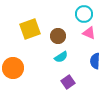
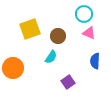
cyan semicircle: moved 10 px left; rotated 24 degrees counterclockwise
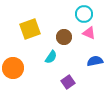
brown circle: moved 6 px right, 1 px down
blue semicircle: rotated 77 degrees clockwise
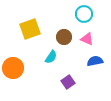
pink triangle: moved 2 px left, 6 px down
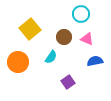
cyan circle: moved 3 px left
yellow square: rotated 20 degrees counterclockwise
orange circle: moved 5 px right, 6 px up
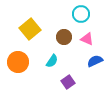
cyan semicircle: moved 1 px right, 4 px down
blue semicircle: rotated 14 degrees counterclockwise
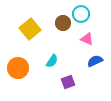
brown circle: moved 1 px left, 14 px up
orange circle: moved 6 px down
purple square: rotated 16 degrees clockwise
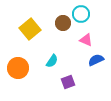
pink triangle: moved 1 px left, 1 px down
blue semicircle: moved 1 px right, 1 px up
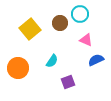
cyan circle: moved 1 px left
brown circle: moved 3 px left
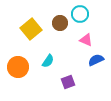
yellow square: moved 1 px right
cyan semicircle: moved 4 px left
orange circle: moved 1 px up
